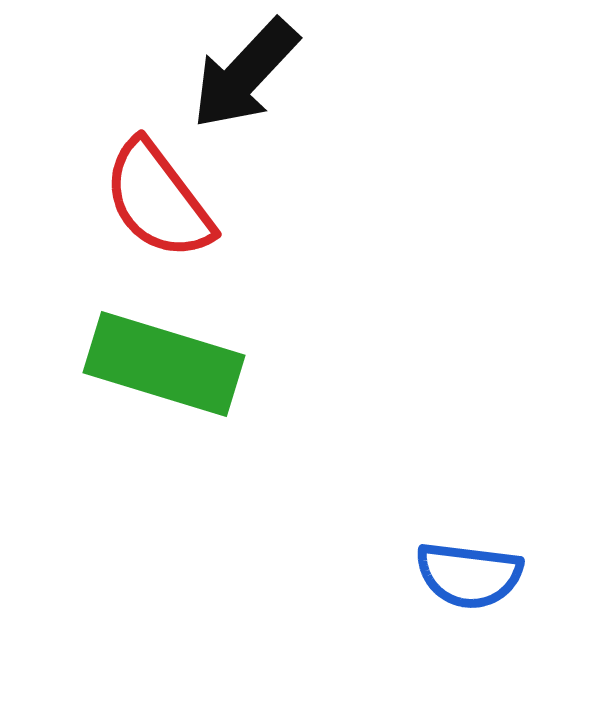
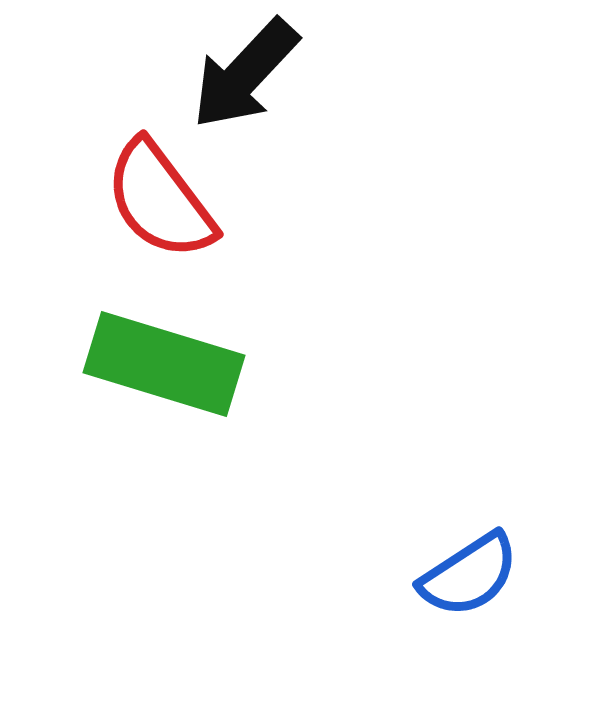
red semicircle: moved 2 px right
blue semicircle: rotated 40 degrees counterclockwise
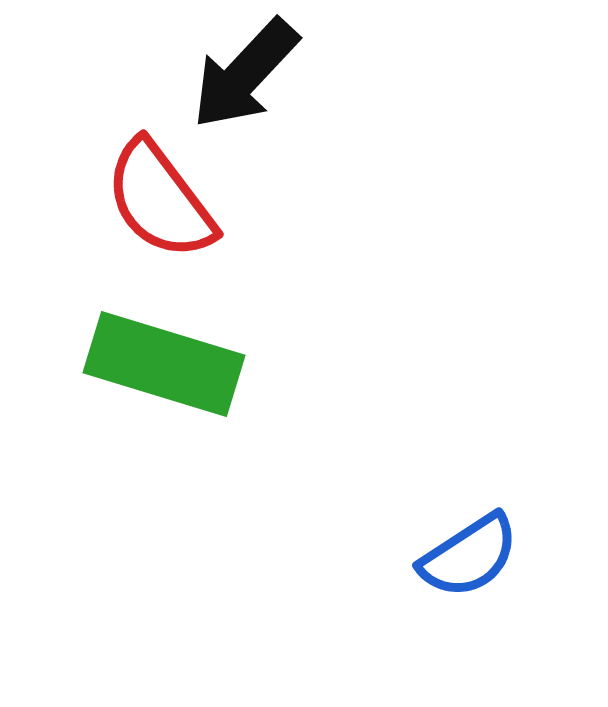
blue semicircle: moved 19 px up
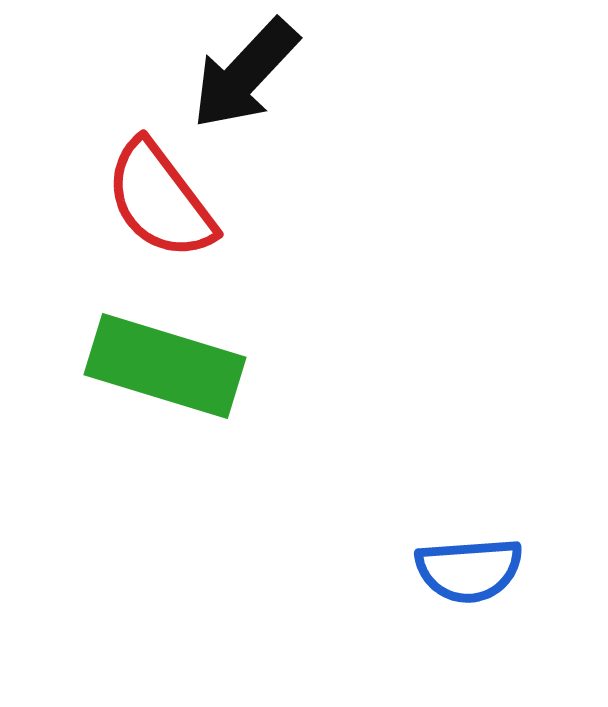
green rectangle: moved 1 px right, 2 px down
blue semicircle: moved 14 px down; rotated 29 degrees clockwise
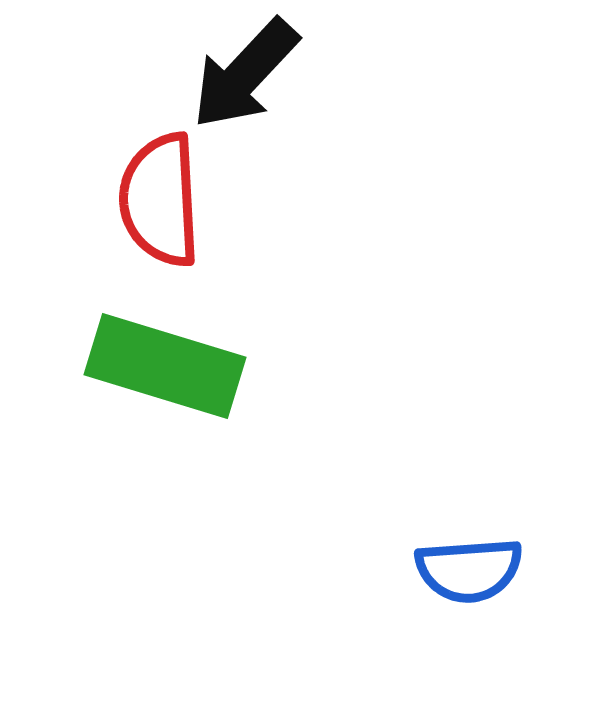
red semicircle: rotated 34 degrees clockwise
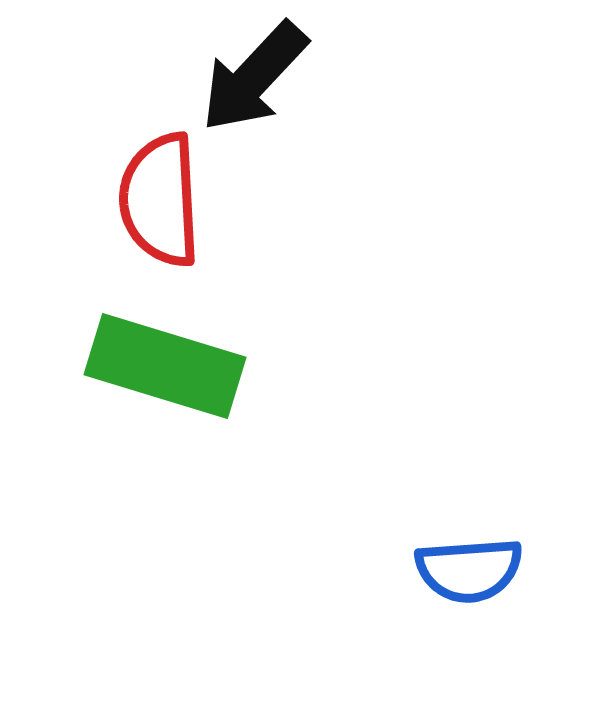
black arrow: moved 9 px right, 3 px down
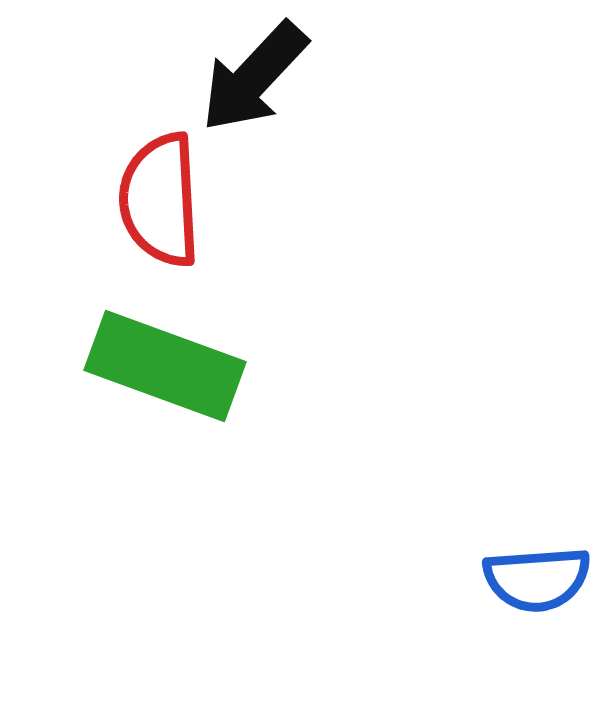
green rectangle: rotated 3 degrees clockwise
blue semicircle: moved 68 px right, 9 px down
